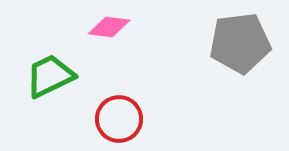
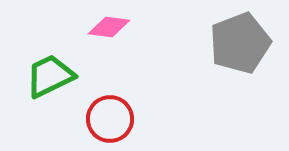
gray pentagon: rotated 14 degrees counterclockwise
red circle: moved 9 px left
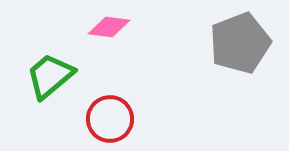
green trapezoid: rotated 14 degrees counterclockwise
